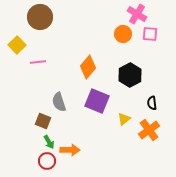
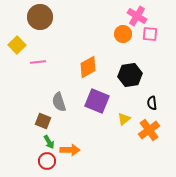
pink cross: moved 2 px down
orange diamond: rotated 20 degrees clockwise
black hexagon: rotated 20 degrees clockwise
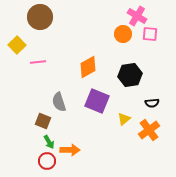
black semicircle: rotated 88 degrees counterclockwise
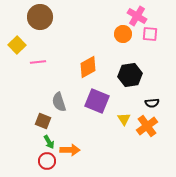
yellow triangle: rotated 24 degrees counterclockwise
orange cross: moved 2 px left, 4 px up
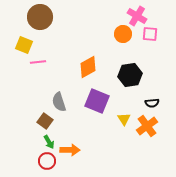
yellow square: moved 7 px right; rotated 24 degrees counterclockwise
brown square: moved 2 px right; rotated 14 degrees clockwise
